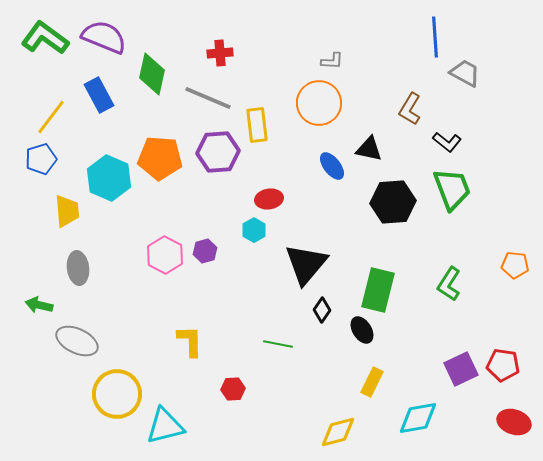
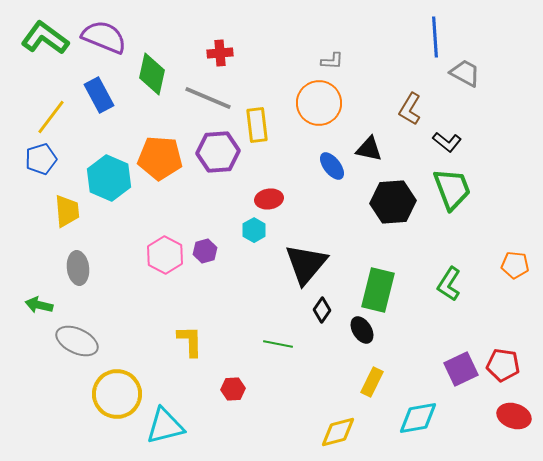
red ellipse at (514, 422): moved 6 px up
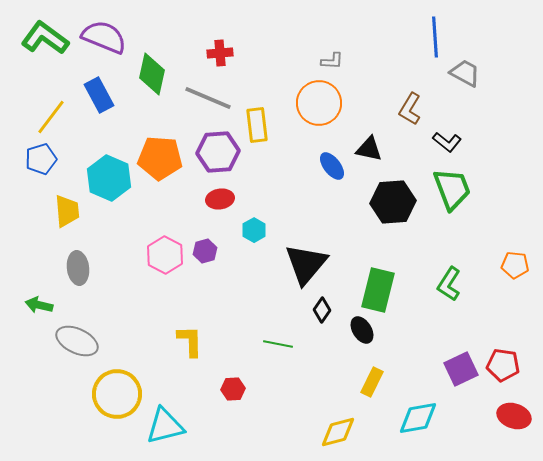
red ellipse at (269, 199): moved 49 px left
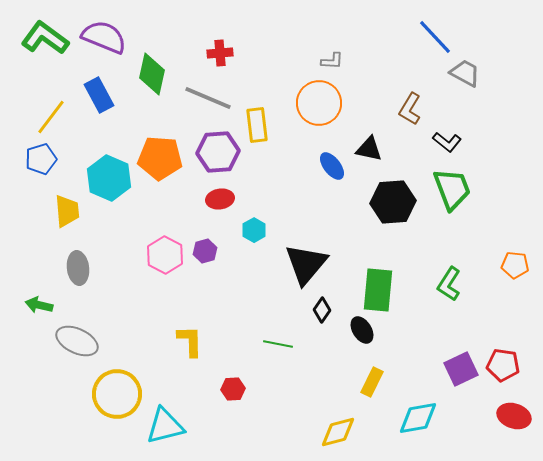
blue line at (435, 37): rotated 39 degrees counterclockwise
green rectangle at (378, 290): rotated 9 degrees counterclockwise
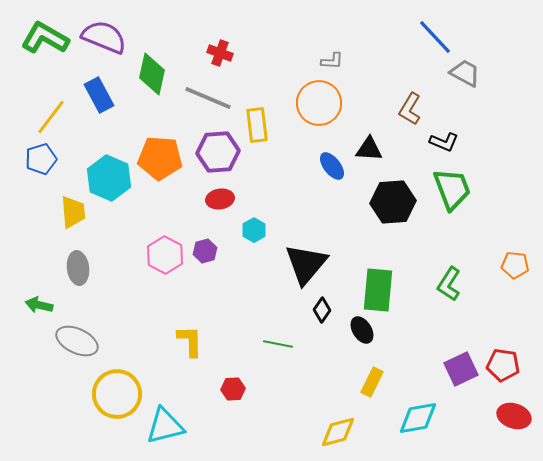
green L-shape at (45, 38): rotated 6 degrees counterclockwise
red cross at (220, 53): rotated 25 degrees clockwise
black L-shape at (447, 142): moved 3 px left; rotated 16 degrees counterclockwise
black triangle at (369, 149): rotated 8 degrees counterclockwise
yellow trapezoid at (67, 211): moved 6 px right, 1 px down
